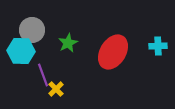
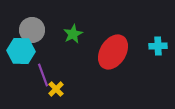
green star: moved 5 px right, 9 px up
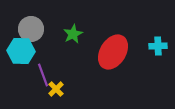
gray circle: moved 1 px left, 1 px up
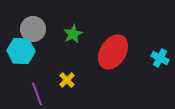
gray circle: moved 2 px right
cyan cross: moved 2 px right, 12 px down; rotated 30 degrees clockwise
purple line: moved 6 px left, 19 px down
yellow cross: moved 11 px right, 9 px up
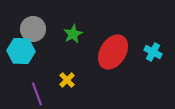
cyan cross: moved 7 px left, 6 px up
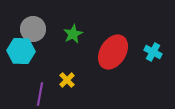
purple line: moved 3 px right; rotated 30 degrees clockwise
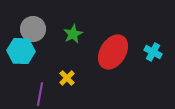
yellow cross: moved 2 px up
